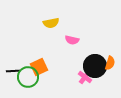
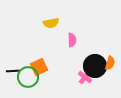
pink semicircle: rotated 104 degrees counterclockwise
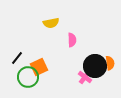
orange semicircle: rotated 24 degrees counterclockwise
black line: moved 4 px right, 13 px up; rotated 48 degrees counterclockwise
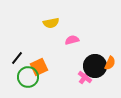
pink semicircle: rotated 104 degrees counterclockwise
orange semicircle: rotated 32 degrees clockwise
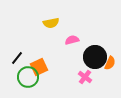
black circle: moved 9 px up
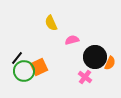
yellow semicircle: rotated 77 degrees clockwise
green circle: moved 4 px left, 6 px up
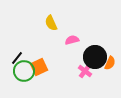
pink cross: moved 6 px up
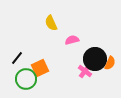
black circle: moved 2 px down
orange square: moved 1 px right, 1 px down
green circle: moved 2 px right, 8 px down
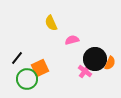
green circle: moved 1 px right
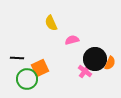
black line: rotated 56 degrees clockwise
